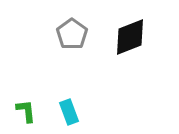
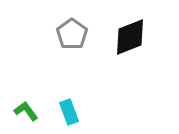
green L-shape: rotated 30 degrees counterclockwise
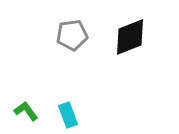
gray pentagon: moved 1 px down; rotated 28 degrees clockwise
cyan rectangle: moved 1 px left, 3 px down
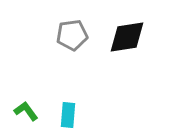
black diamond: moved 3 px left; rotated 12 degrees clockwise
cyan rectangle: rotated 25 degrees clockwise
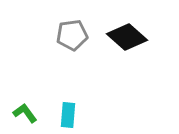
black diamond: rotated 51 degrees clockwise
green L-shape: moved 1 px left, 2 px down
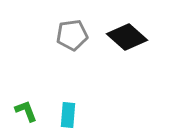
green L-shape: moved 1 px right, 2 px up; rotated 15 degrees clockwise
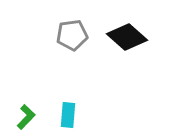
green L-shape: moved 6 px down; rotated 65 degrees clockwise
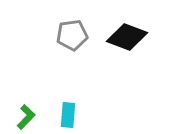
black diamond: rotated 21 degrees counterclockwise
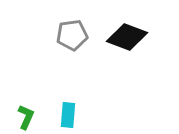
green L-shape: rotated 20 degrees counterclockwise
